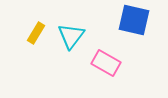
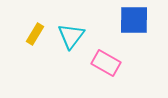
blue square: rotated 12 degrees counterclockwise
yellow rectangle: moved 1 px left, 1 px down
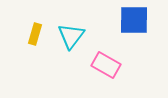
yellow rectangle: rotated 15 degrees counterclockwise
pink rectangle: moved 2 px down
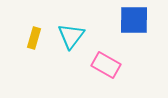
yellow rectangle: moved 1 px left, 4 px down
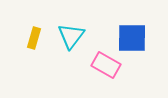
blue square: moved 2 px left, 18 px down
